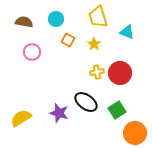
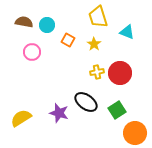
cyan circle: moved 9 px left, 6 px down
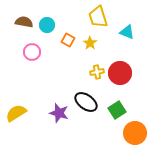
yellow star: moved 4 px left, 1 px up
yellow semicircle: moved 5 px left, 5 px up
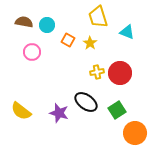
yellow semicircle: moved 5 px right, 2 px up; rotated 110 degrees counterclockwise
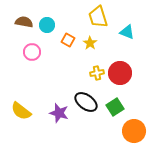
yellow cross: moved 1 px down
green square: moved 2 px left, 3 px up
orange circle: moved 1 px left, 2 px up
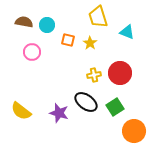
orange square: rotated 16 degrees counterclockwise
yellow cross: moved 3 px left, 2 px down
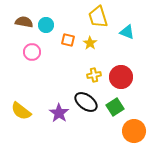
cyan circle: moved 1 px left
red circle: moved 1 px right, 4 px down
purple star: rotated 18 degrees clockwise
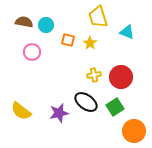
purple star: rotated 24 degrees clockwise
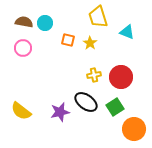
cyan circle: moved 1 px left, 2 px up
pink circle: moved 9 px left, 4 px up
purple star: moved 1 px right, 1 px up
orange circle: moved 2 px up
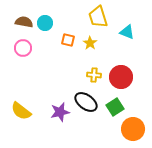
yellow cross: rotated 16 degrees clockwise
orange circle: moved 1 px left
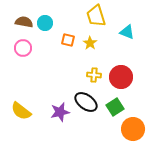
yellow trapezoid: moved 2 px left, 1 px up
